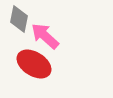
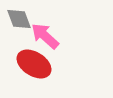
gray diamond: rotated 32 degrees counterclockwise
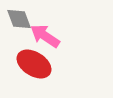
pink arrow: rotated 8 degrees counterclockwise
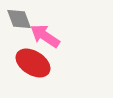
red ellipse: moved 1 px left, 1 px up
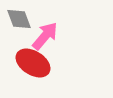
pink arrow: rotated 96 degrees clockwise
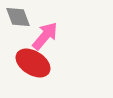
gray diamond: moved 1 px left, 2 px up
